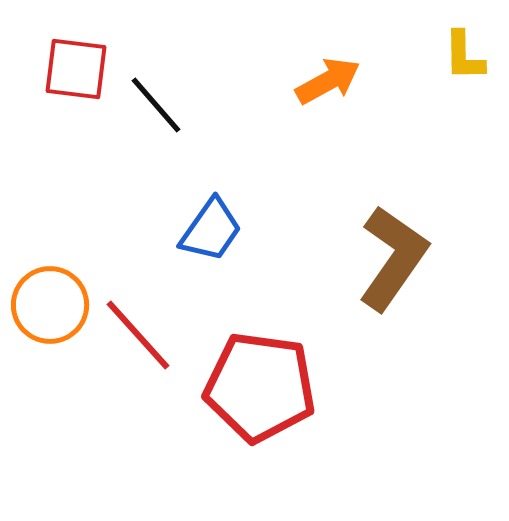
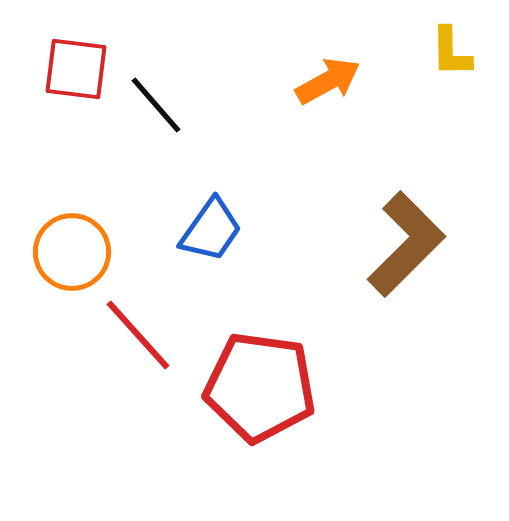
yellow L-shape: moved 13 px left, 4 px up
brown L-shape: moved 13 px right, 14 px up; rotated 10 degrees clockwise
orange circle: moved 22 px right, 53 px up
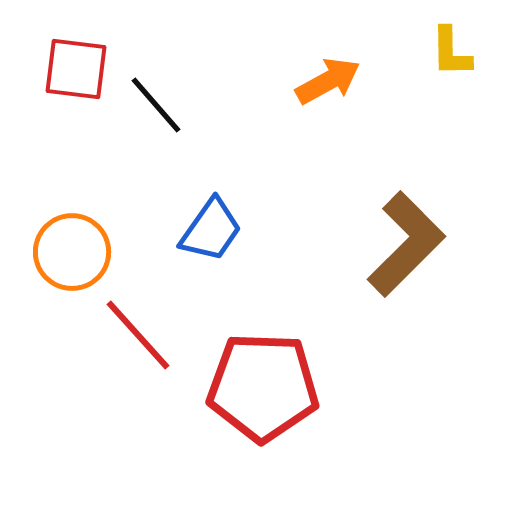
red pentagon: moved 3 px right; rotated 6 degrees counterclockwise
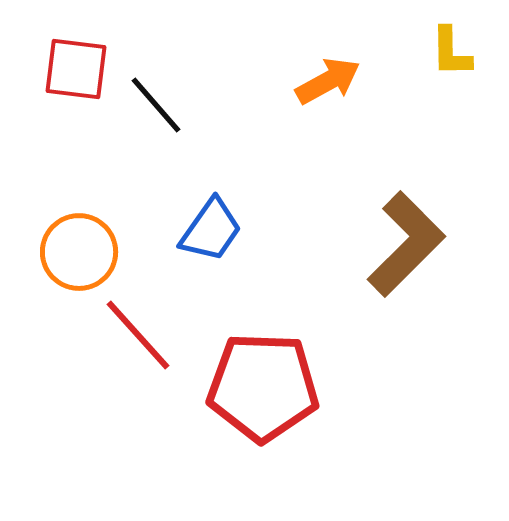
orange circle: moved 7 px right
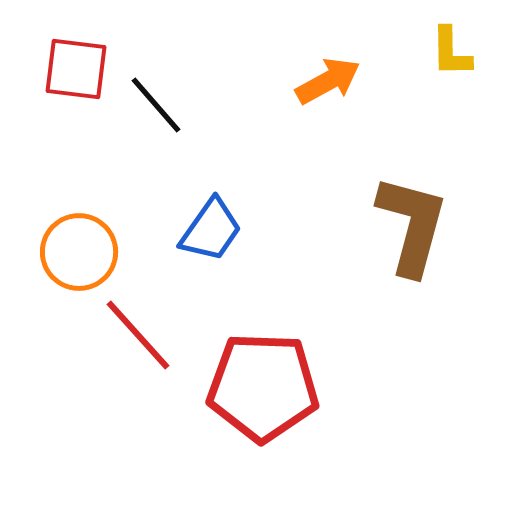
brown L-shape: moved 6 px right, 19 px up; rotated 30 degrees counterclockwise
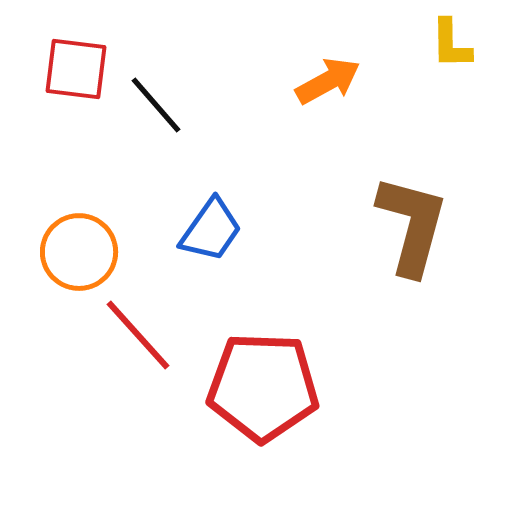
yellow L-shape: moved 8 px up
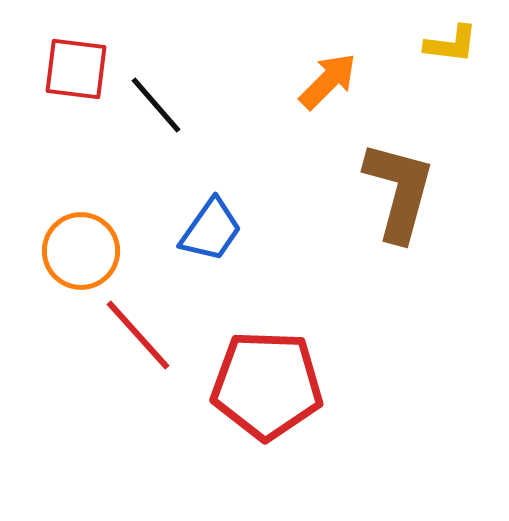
yellow L-shape: rotated 82 degrees counterclockwise
orange arrow: rotated 16 degrees counterclockwise
brown L-shape: moved 13 px left, 34 px up
orange circle: moved 2 px right, 1 px up
red pentagon: moved 4 px right, 2 px up
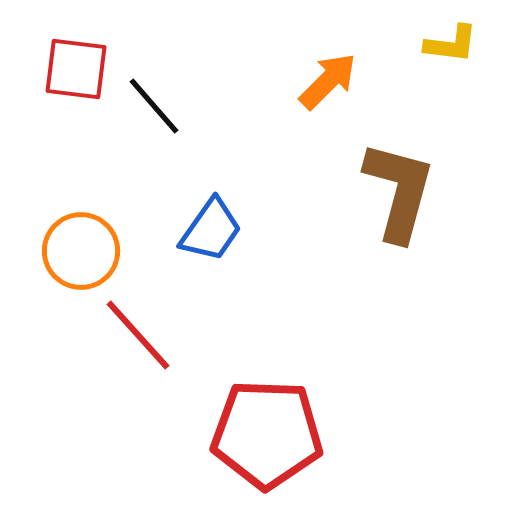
black line: moved 2 px left, 1 px down
red pentagon: moved 49 px down
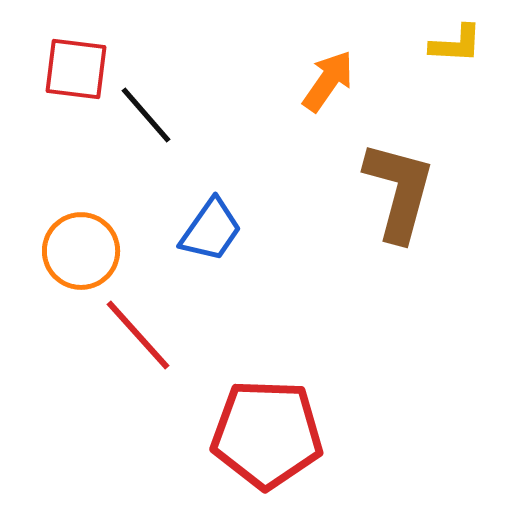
yellow L-shape: moved 5 px right; rotated 4 degrees counterclockwise
orange arrow: rotated 10 degrees counterclockwise
black line: moved 8 px left, 9 px down
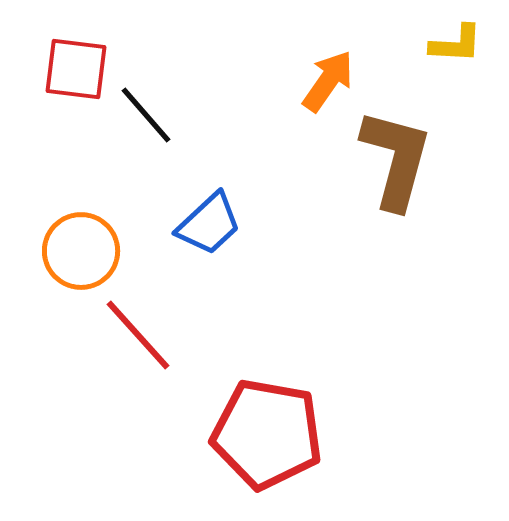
brown L-shape: moved 3 px left, 32 px up
blue trapezoid: moved 2 px left, 6 px up; rotated 12 degrees clockwise
red pentagon: rotated 8 degrees clockwise
